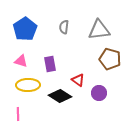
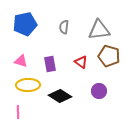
blue pentagon: moved 5 px up; rotated 20 degrees clockwise
brown pentagon: moved 1 px left, 3 px up
red triangle: moved 3 px right, 18 px up
purple circle: moved 2 px up
pink line: moved 2 px up
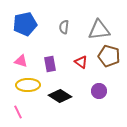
pink line: rotated 24 degrees counterclockwise
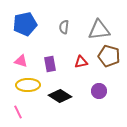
red triangle: rotated 48 degrees counterclockwise
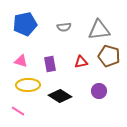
gray semicircle: rotated 104 degrees counterclockwise
pink line: moved 1 px up; rotated 32 degrees counterclockwise
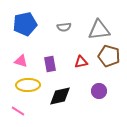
black diamond: rotated 45 degrees counterclockwise
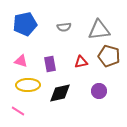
black diamond: moved 3 px up
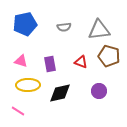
red triangle: rotated 32 degrees clockwise
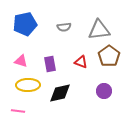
brown pentagon: rotated 20 degrees clockwise
purple circle: moved 5 px right
pink line: rotated 24 degrees counterclockwise
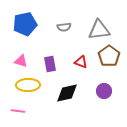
black diamond: moved 7 px right
